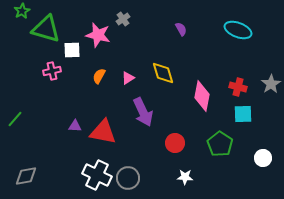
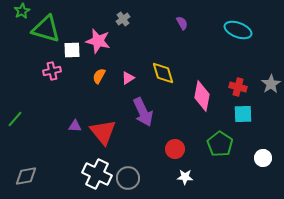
purple semicircle: moved 1 px right, 6 px up
pink star: moved 6 px down
red triangle: rotated 40 degrees clockwise
red circle: moved 6 px down
white cross: moved 1 px up
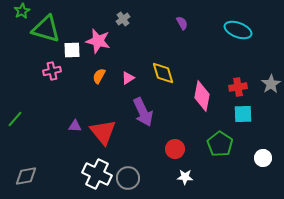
red cross: rotated 24 degrees counterclockwise
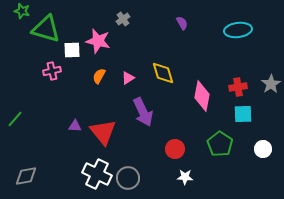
green star: rotated 28 degrees counterclockwise
cyan ellipse: rotated 28 degrees counterclockwise
white circle: moved 9 px up
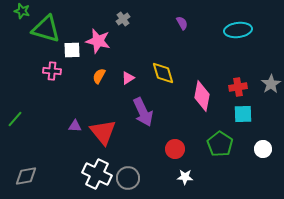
pink cross: rotated 18 degrees clockwise
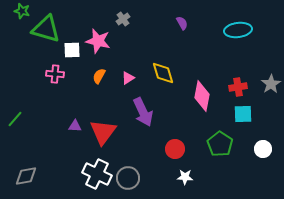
pink cross: moved 3 px right, 3 px down
red triangle: rotated 16 degrees clockwise
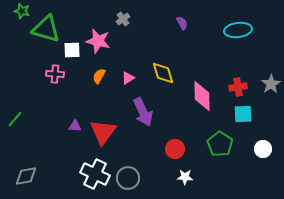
pink diamond: rotated 12 degrees counterclockwise
white cross: moved 2 px left
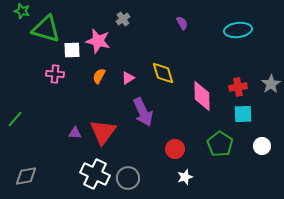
purple triangle: moved 7 px down
white circle: moved 1 px left, 3 px up
white star: rotated 21 degrees counterclockwise
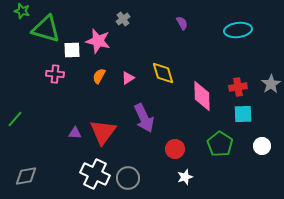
purple arrow: moved 1 px right, 6 px down
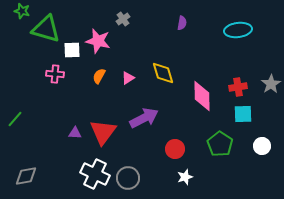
purple semicircle: rotated 40 degrees clockwise
purple arrow: rotated 92 degrees counterclockwise
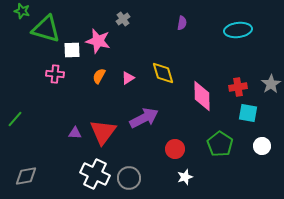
cyan square: moved 5 px right, 1 px up; rotated 12 degrees clockwise
gray circle: moved 1 px right
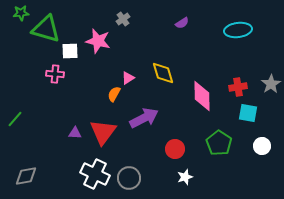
green star: moved 1 px left, 2 px down; rotated 21 degrees counterclockwise
purple semicircle: rotated 48 degrees clockwise
white square: moved 2 px left, 1 px down
orange semicircle: moved 15 px right, 18 px down
green pentagon: moved 1 px left, 1 px up
